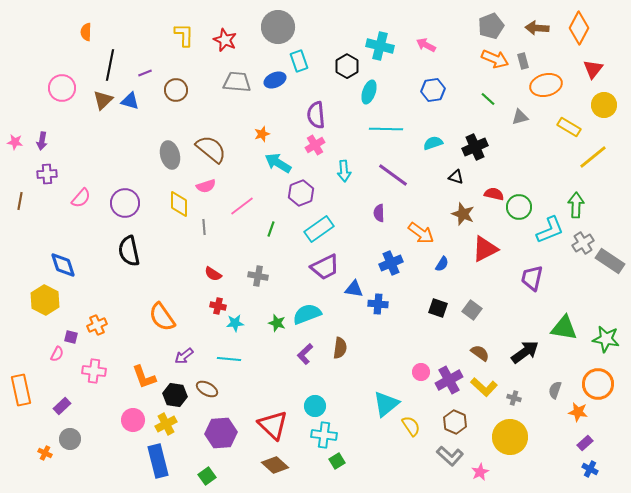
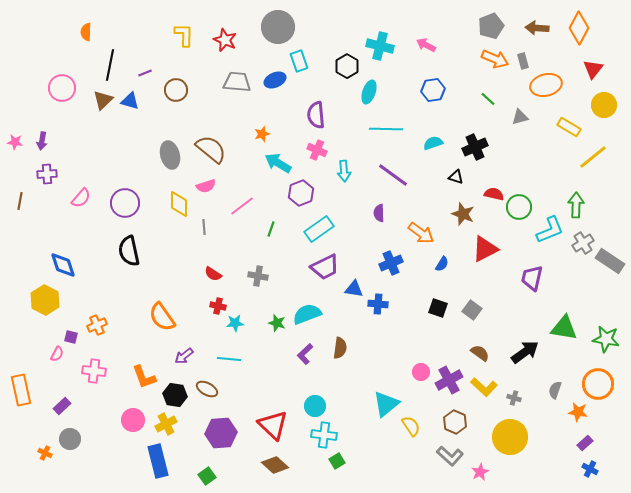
pink cross at (315, 145): moved 2 px right, 5 px down; rotated 36 degrees counterclockwise
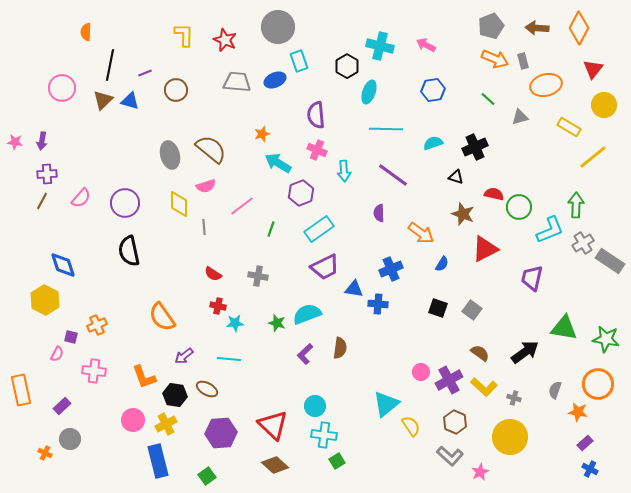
brown line at (20, 201): moved 22 px right; rotated 18 degrees clockwise
blue cross at (391, 263): moved 6 px down
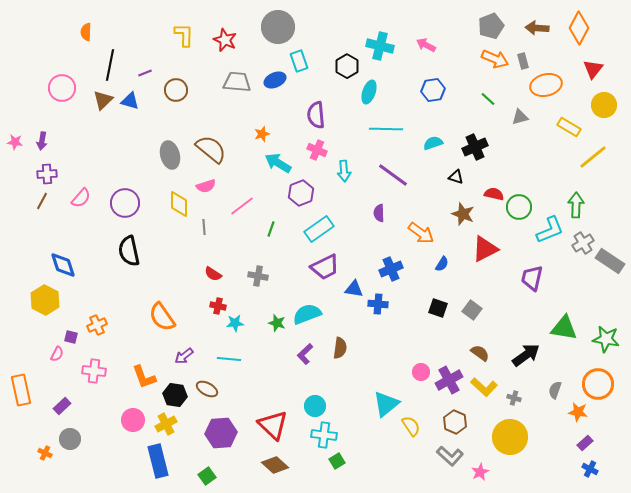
black arrow at (525, 352): moved 1 px right, 3 px down
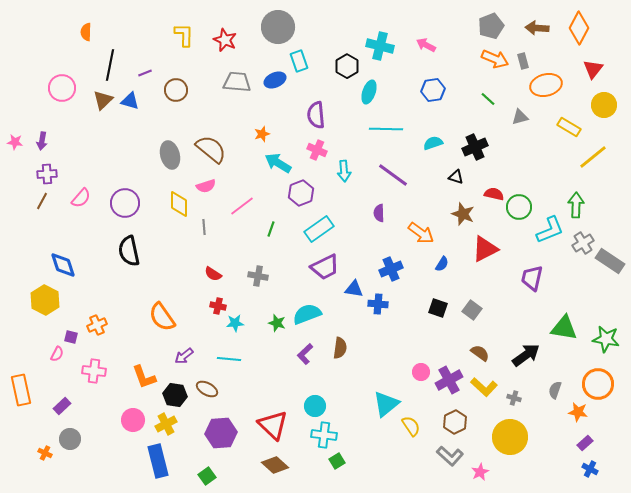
brown hexagon at (455, 422): rotated 10 degrees clockwise
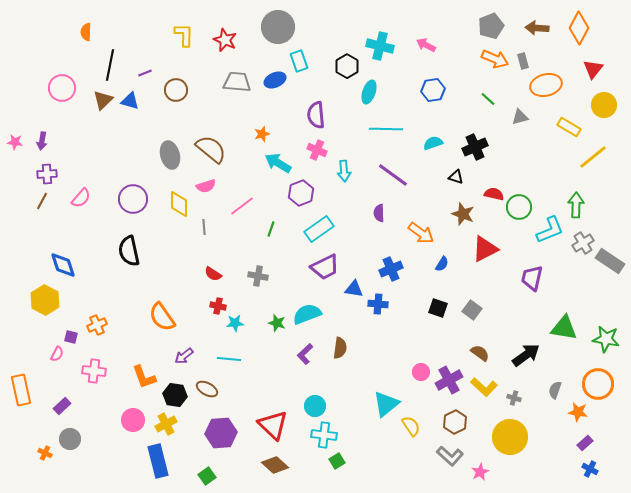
purple circle at (125, 203): moved 8 px right, 4 px up
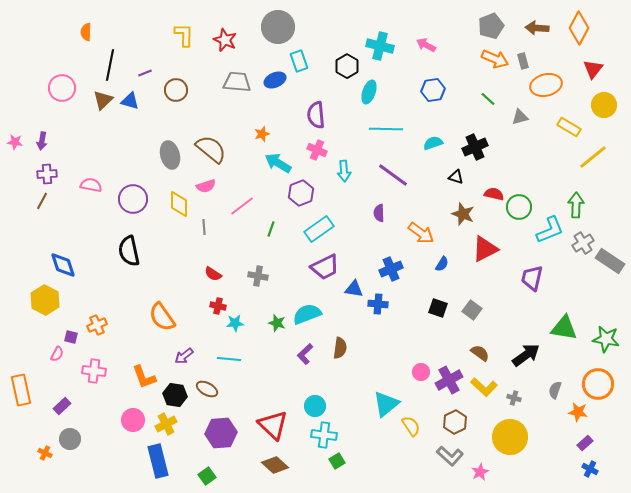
pink semicircle at (81, 198): moved 10 px right, 13 px up; rotated 120 degrees counterclockwise
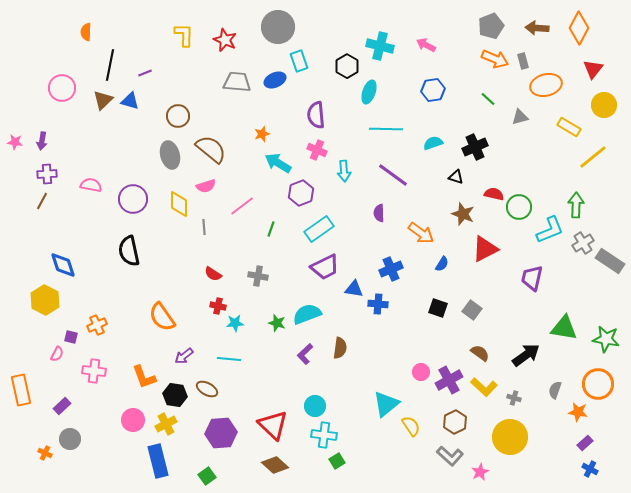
brown circle at (176, 90): moved 2 px right, 26 px down
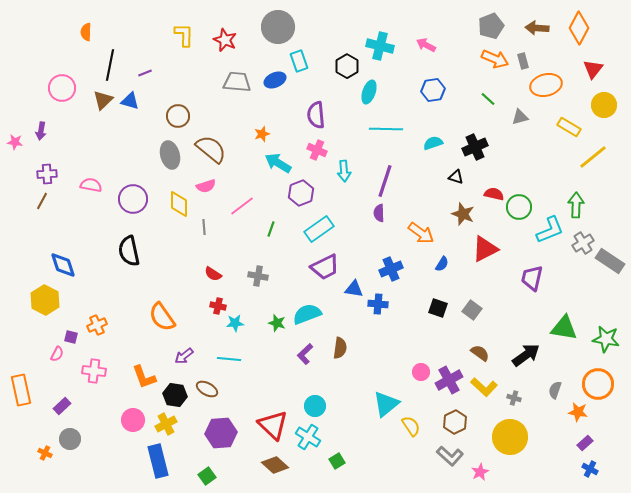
purple arrow at (42, 141): moved 1 px left, 10 px up
purple line at (393, 175): moved 8 px left, 6 px down; rotated 72 degrees clockwise
cyan cross at (324, 435): moved 16 px left, 2 px down; rotated 25 degrees clockwise
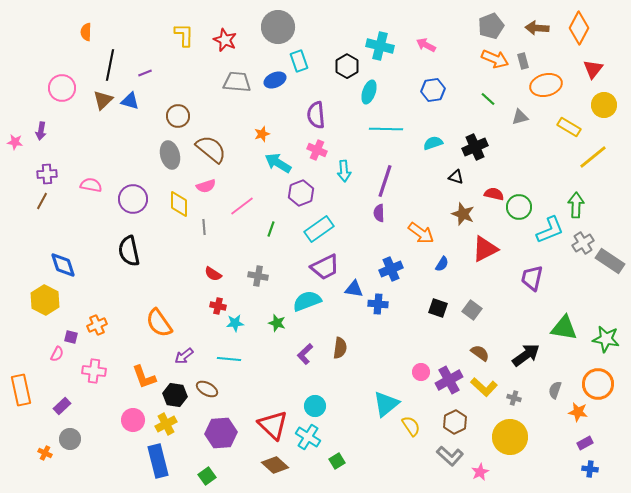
cyan semicircle at (307, 314): moved 13 px up
orange semicircle at (162, 317): moved 3 px left, 6 px down
purple rectangle at (585, 443): rotated 14 degrees clockwise
blue cross at (590, 469): rotated 21 degrees counterclockwise
